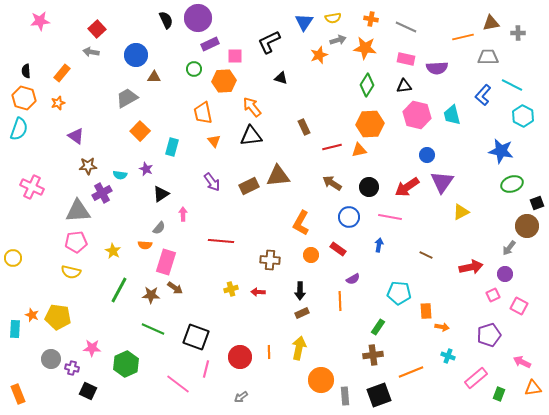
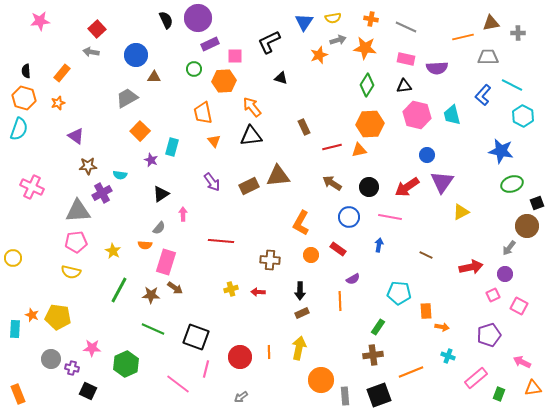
purple star at (146, 169): moved 5 px right, 9 px up
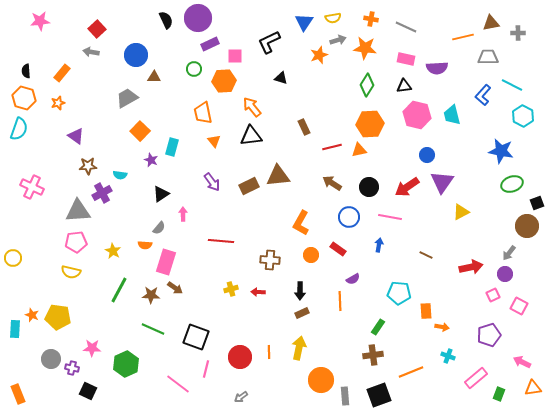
gray arrow at (509, 248): moved 5 px down
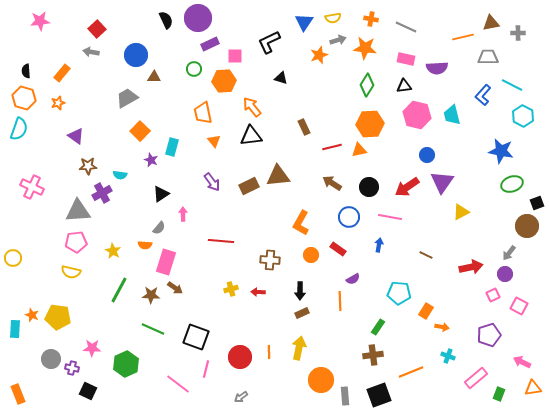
orange rectangle at (426, 311): rotated 35 degrees clockwise
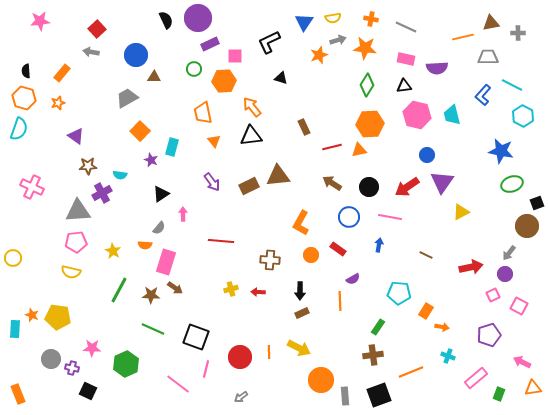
yellow arrow at (299, 348): rotated 105 degrees clockwise
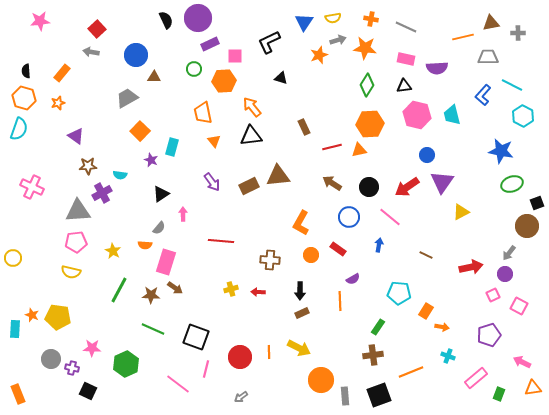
pink line at (390, 217): rotated 30 degrees clockwise
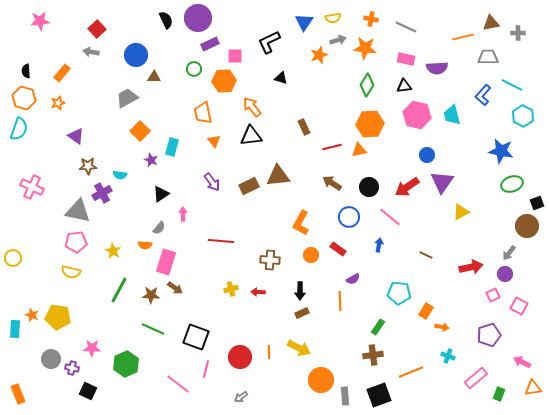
gray triangle at (78, 211): rotated 16 degrees clockwise
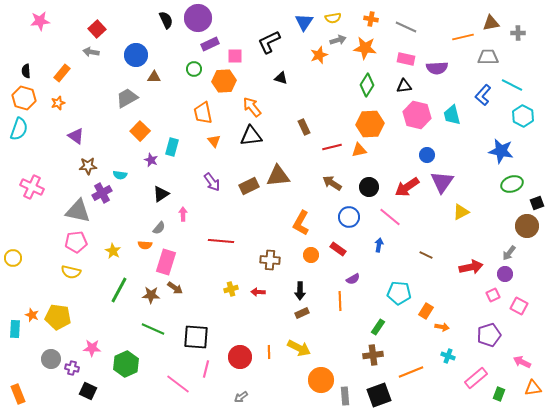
black square at (196, 337): rotated 16 degrees counterclockwise
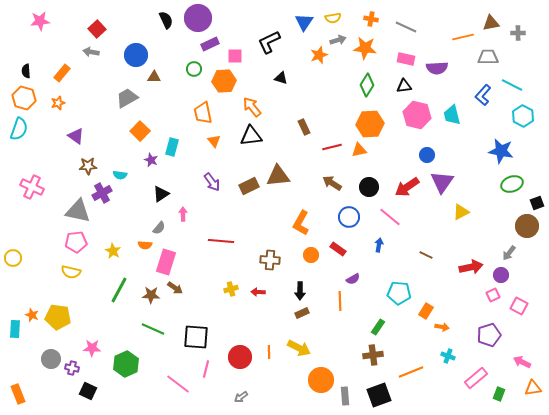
purple circle at (505, 274): moved 4 px left, 1 px down
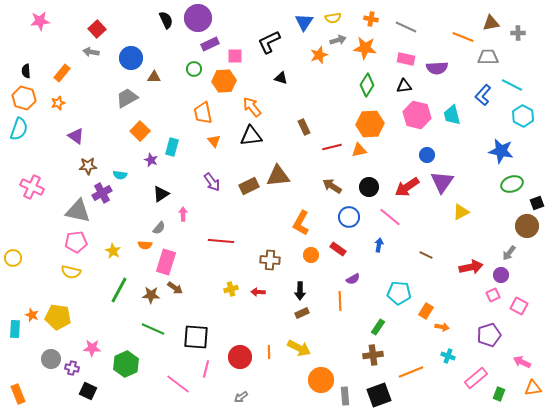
orange line at (463, 37): rotated 35 degrees clockwise
blue circle at (136, 55): moved 5 px left, 3 px down
brown arrow at (332, 183): moved 3 px down
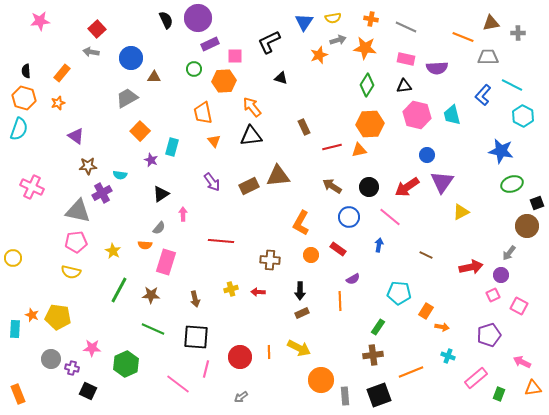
brown arrow at (175, 288): moved 20 px right, 11 px down; rotated 42 degrees clockwise
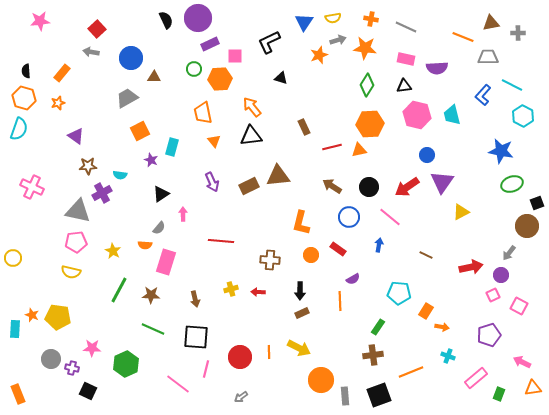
orange hexagon at (224, 81): moved 4 px left, 2 px up
orange square at (140, 131): rotated 18 degrees clockwise
purple arrow at (212, 182): rotated 12 degrees clockwise
orange L-shape at (301, 223): rotated 15 degrees counterclockwise
